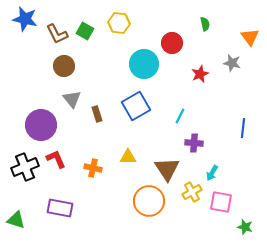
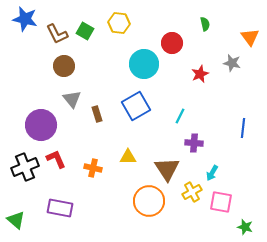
green triangle: rotated 24 degrees clockwise
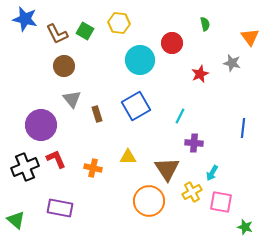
cyan circle: moved 4 px left, 4 px up
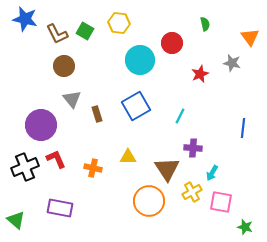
purple cross: moved 1 px left, 5 px down
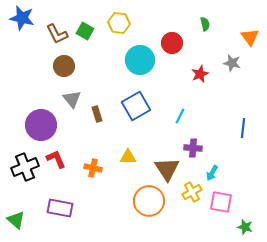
blue star: moved 3 px left, 1 px up
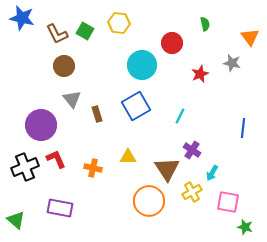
cyan circle: moved 2 px right, 5 px down
purple cross: moved 1 px left, 2 px down; rotated 30 degrees clockwise
pink square: moved 7 px right
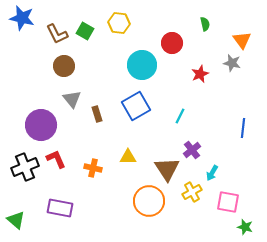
orange triangle: moved 8 px left, 3 px down
purple cross: rotated 18 degrees clockwise
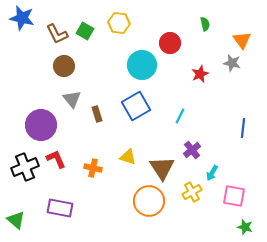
red circle: moved 2 px left
yellow triangle: rotated 18 degrees clockwise
brown triangle: moved 5 px left, 1 px up
pink square: moved 6 px right, 6 px up
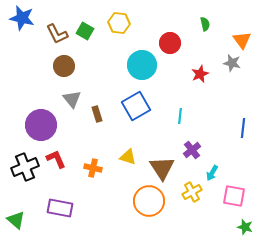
cyan line: rotated 21 degrees counterclockwise
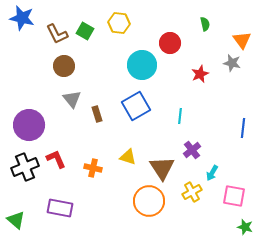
purple circle: moved 12 px left
